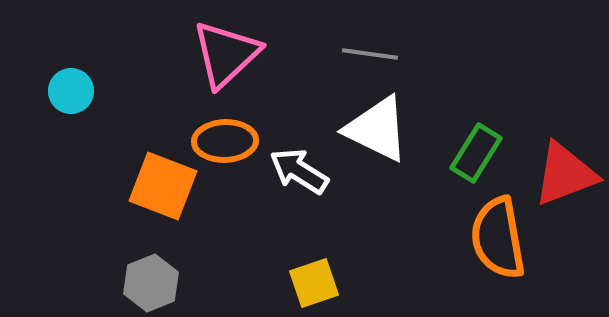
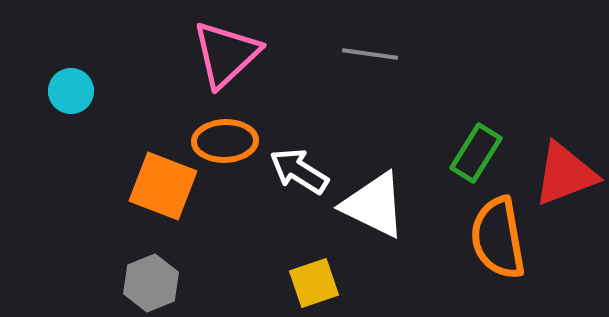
white triangle: moved 3 px left, 76 px down
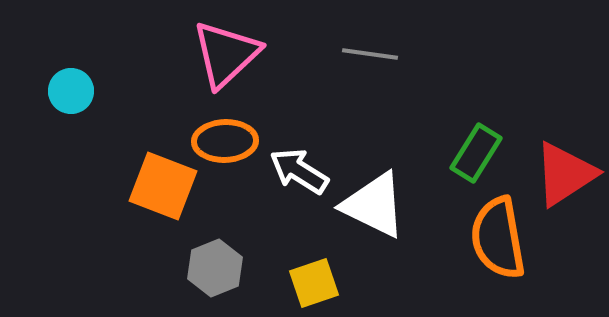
red triangle: rotated 12 degrees counterclockwise
gray hexagon: moved 64 px right, 15 px up
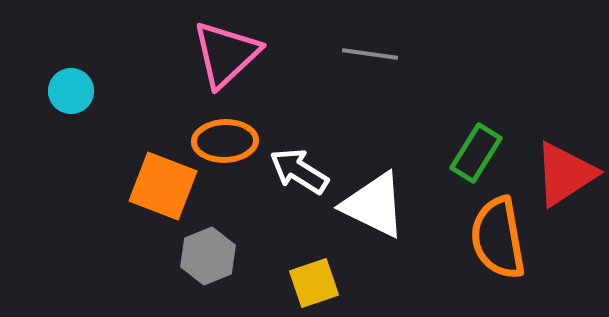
gray hexagon: moved 7 px left, 12 px up
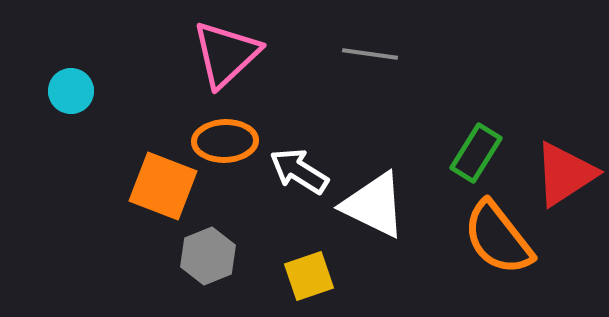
orange semicircle: rotated 28 degrees counterclockwise
yellow square: moved 5 px left, 7 px up
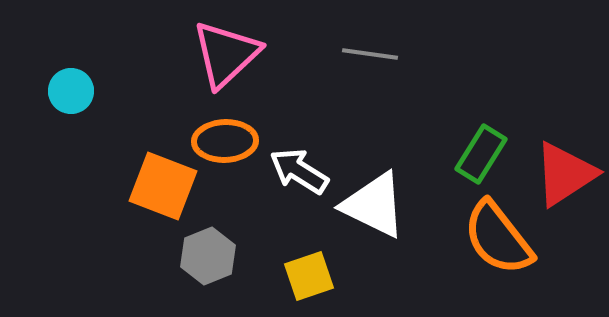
green rectangle: moved 5 px right, 1 px down
